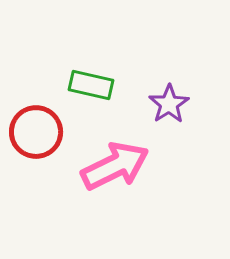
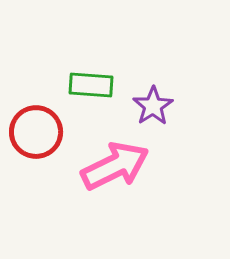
green rectangle: rotated 9 degrees counterclockwise
purple star: moved 16 px left, 2 px down
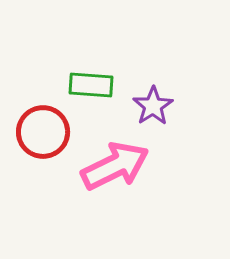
red circle: moved 7 px right
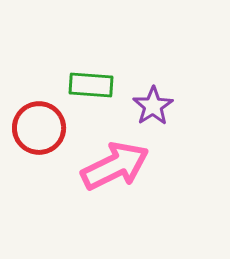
red circle: moved 4 px left, 4 px up
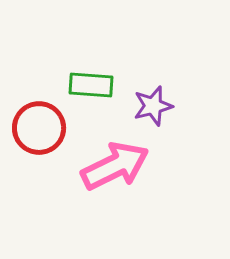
purple star: rotated 18 degrees clockwise
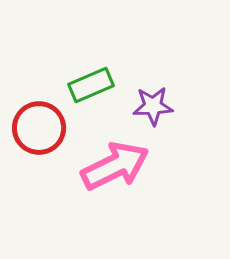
green rectangle: rotated 27 degrees counterclockwise
purple star: rotated 12 degrees clockwise
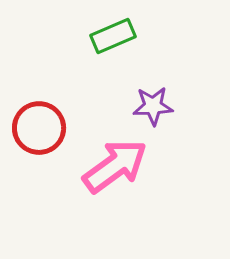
green rectangle: moved 22 px right, 49 px up
pink arrow: rotated 10 degrees counterclockwise
